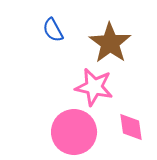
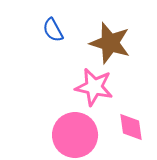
brown star: rotated 18 degrees counterclockwise
pink circle: moved 1 px right, 3 px down
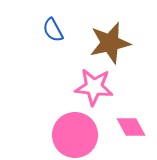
brown star: rotated 30 degrees counterclockwise
pink star: rotated 6 degrees counterclockwise
pink diamond: rotated 20 degrees counterclockwise
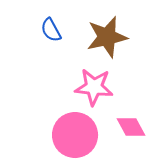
blue semicircle: moved 2 px left
brown star: moved 3 px left, 6 px up
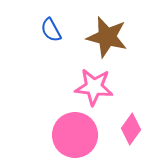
brown star: rotated 27 degrees clockwise
pink diamond: moved 2 px down; rotated 64 degrees clockwise
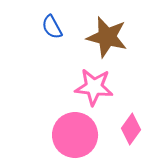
blue semicircle: moved 1 px right, 3 px up
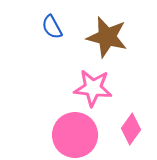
pink star: moved 1 px left, 1 px down
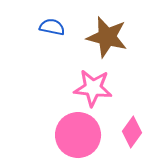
blue semicircle: rotated 130 degrees clockwise
pink diamond: moved 1 px right, 3 px down
pink circle: moved 3 px right
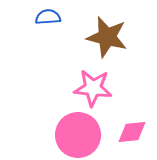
blue semicircle: moved 4 px left, 10 px up; rotated 15 degrees counterclockwise
pink diamond: rotated 48 degrees clockwise
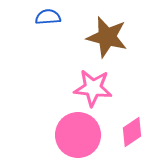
pink diamond: rotated 28 degrees counterclockwise
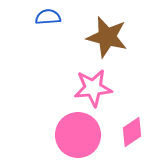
pink star: rotated 12 degrees counterclockwise
